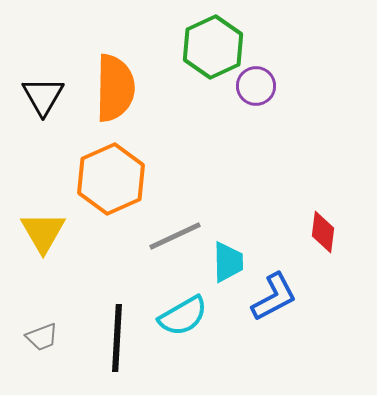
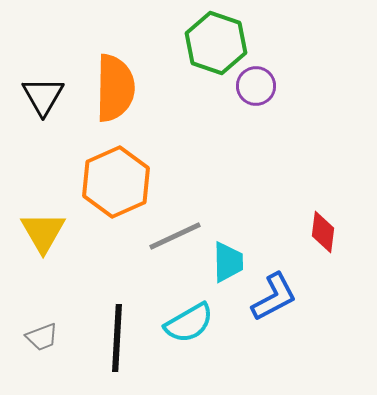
green hexagon: moved 3 px right, 4 px up; rotated 16 degrees counterclockwise
orange hexagon: moved 5 px right, 3 px down
cyan semicircle: moved 6 px right, 7 px down
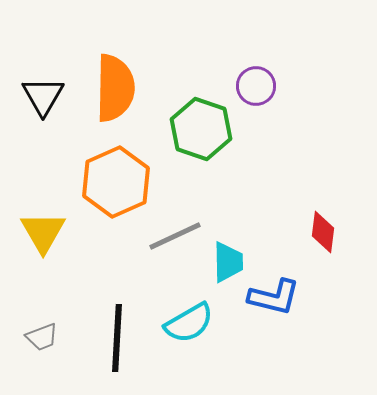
green hexagon: moved 15 px left, 86 px down
blue L-shape: rotated 42 degrees clockwise
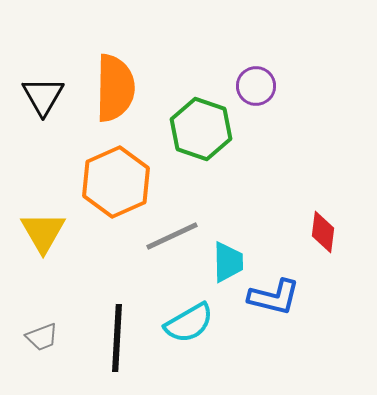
gray line: moved 3 px left
